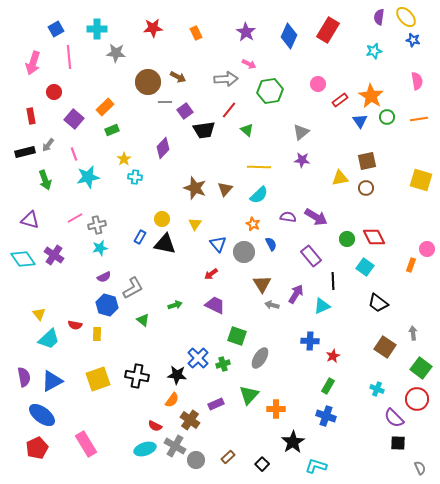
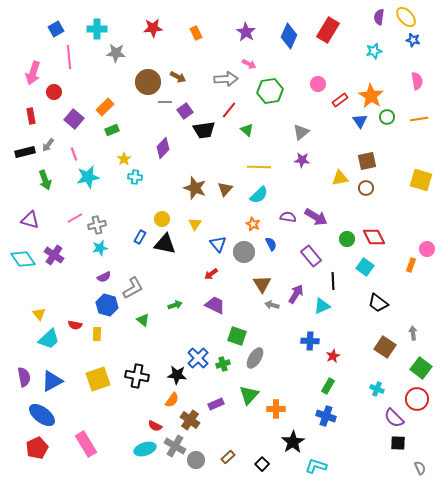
pink arrow at (33, 63): moved 10 px down
gray ellipse at (260, 358): moved 5 px left
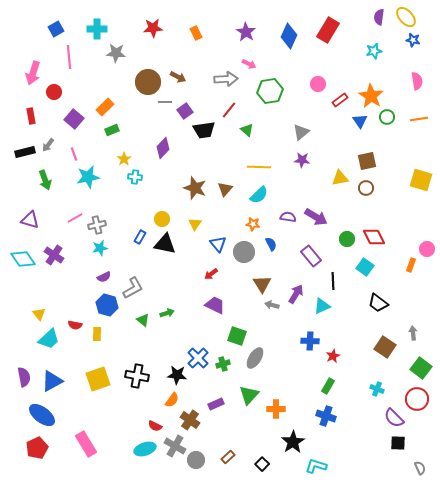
orange star at (253, 224): rotated 16 degrees counterclockwise
green arrow at (175, 305): moved 8 px left, 8 px down
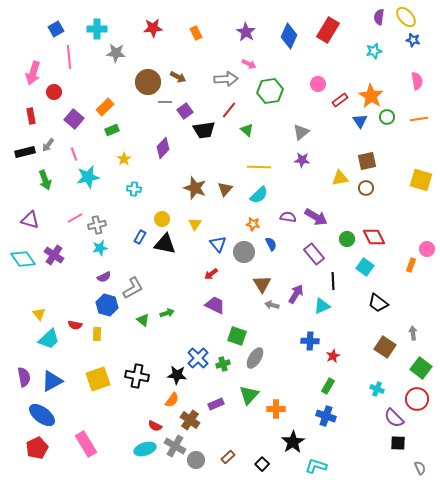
cyan cross at (135, 177): moved 1 px left, 12 px down
purple rectangle at (311, 256): moved 3 px right, 2 px up
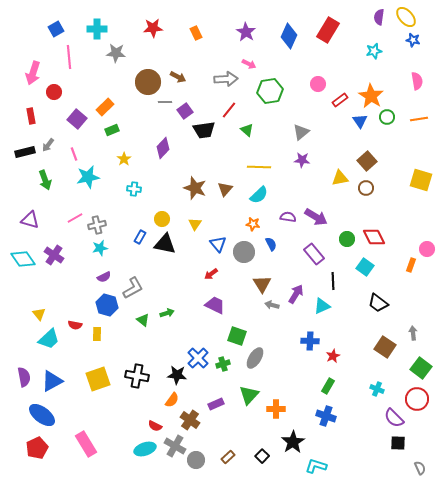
purple square at (74, 119): moved 3 px right
brown square at (367, 161): rotated 30 degrees counterclockwise
black square at (262, 464): moved 8 px up
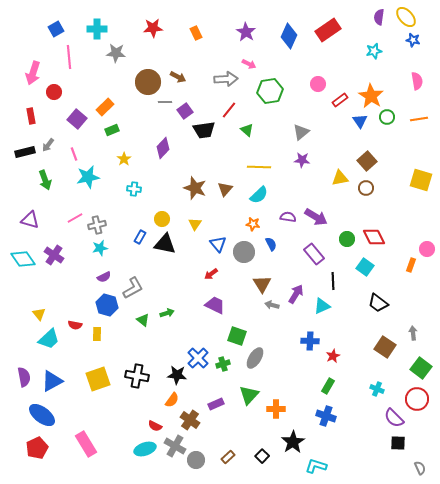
red rectangle at (328, 30): rotated 25 degrees clockwise
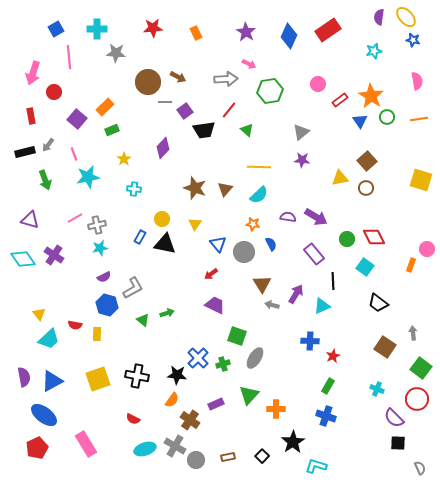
blue ellipse at (42, 415): moved 2 px right
red semicircle at (155, 426): moved 22 px left, 7 px up
brown rectangle at (228, 457): rotated 32 degrees clockwise
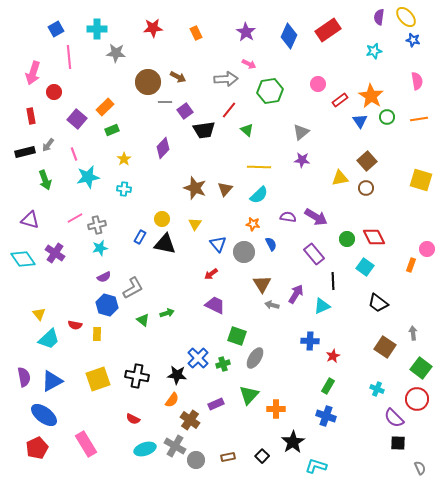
cyan cross at (134, 189): moved 10 px left
purple cross at (54, 255): moved 1 px right, 2 px up
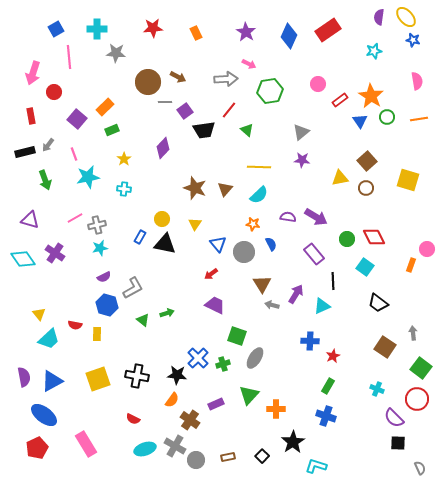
yellow square at (421, 180): moved 13 px left
